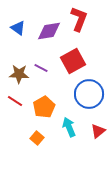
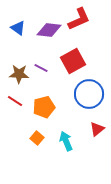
red L-shape: rotated 45 degrees clockwise
purple diamond: moved 1 px up; rotated 15 degrees clockwise
orange pentagon: rotated 15 degrees clockwise
cyan arrow: moved 3 px left, 14 px down
red triangle: moved 1 px left, 2 px up
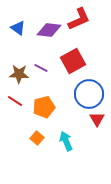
red triangle: moved 10 px up; rotated 21 degrees counterclockwise
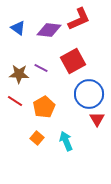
orange pentagon: rotated 15 degrees counterclockwise
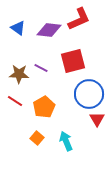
red square: rotated 15 degrees clockwise
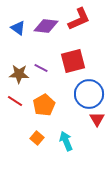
purple diamond: moved 3 px left, 4 px up
orange pentagon: moved 2 px up
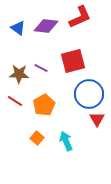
red L-shape: moved 1 px right, 2 px up
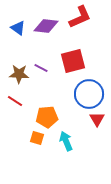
orange pentagon: moved 3 px right, 12 px down; rotated 25 degrees clockwise
orange square: rotated 24 degrees counterclockwise
